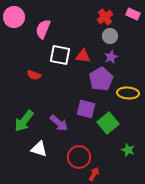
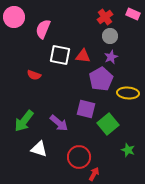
green square: moved 1 px down
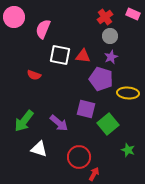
purple pentagon: rotated 25 degrees counterclockwise
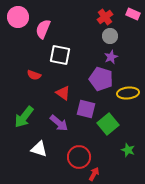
pink circle: moved 4 px right
red triangle: moved 20 px left, 37 px down; rotated 28 degrees clockwise
yellow ellipse: rotated 10 degrees counterclockwise
green arrow: moved 4 px up
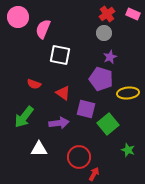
red cross: moved 2 px right, 3 px up
gray circle: moved 6 px left, 3 px up
purple star: moved 1 px left
red semicircle: moved 9 px down
purple arrow: rotated 48 degrees counterclockwise
white triangle: rotated 18 degrees counterclockwise
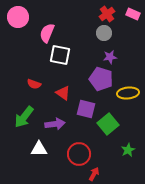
pink semicircle: moved 4 px right, 4 px down
purple star: rotated 16 degrees clockwise
purple arrow: moved 4 px left, 1 px down
green star: rotated 24 degrees clockwise
red circle: moved 3 px up
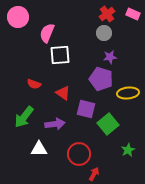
white square: rotated 15 degrees counterclockwise
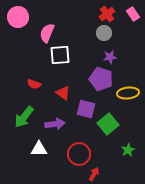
pink rectangle: rotated 32 degrees clockwise
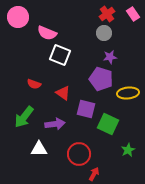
pink semicircle: rotated 90 degrees counterclockwise
white square: rotated 25 degrees clockwise
green square: rotated 25 degrees counterclockwise
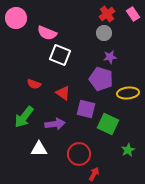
pink circle: moved 2 px left, 1 px down
